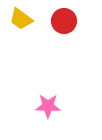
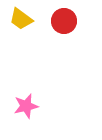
pink star: moved 22 px left; rotated 15 degrees counterclockwise
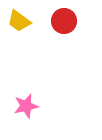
yellow trapezoid: moved 2 px left, 2 px down
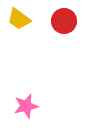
yellow trapezoid: moved 2 px up
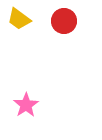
pink star: moved 1 px up; rotated 20 degrees counterclockwise
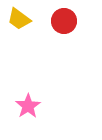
pink star: moved 2 px right, 1 px down
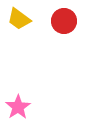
pink star: moved 10 px left, 1 px down
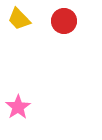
yellow trapezoid: rotated 10 degrees clockwise
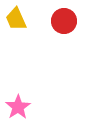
yellow trapezoid: moved 3 px left; rotated 20 degrees clockwise
